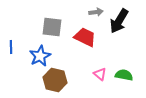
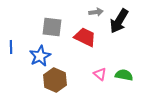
brown hexagon: rotated 10 degrees clockwise
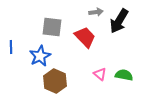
red trapezoid: rotated 20 degrees clockwise
brown hexagon: moved 1 px down
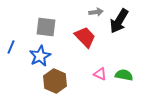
gray square: moved 6 px left
blue line: rotated 24 degrees clockwise
pink triangle: rotated 16 degrees counterclockwise
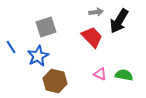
gray square: rotated 25 degrees counterclockwise
red trapezoid: moved 7 px right
blue line: rotated 56 degrees counterclockwise
blue star: moved 2 px left
brown hexagon: rotated 10 degrees counterclockwise
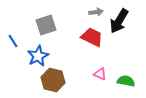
gray square: moved 2 px up
red trapezoid: rotated 20 degrees counterclockwise
blue line: moved 2 px right, 6 px up
green semicircle: moved 2 px right, 6 px down
brown hexagon: moved 2 px left, 1 px up
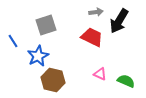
green semicircle: rotated 12 degrees clockwise
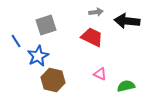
black arrow: moved 8 px right; rotated 65 degrees clockwise
blue line: moved 3 px right
green semicircle: moved 5 px down; rotated 36 degrees counterclockwise
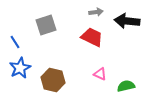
blue line: moved 1 px left, 1 px down
blue star: moved 18 px left, 12 px down
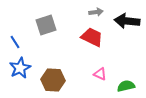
brown hexagon: rotated 10 degrees counterclockwise
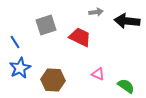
red trapezoid: moved 12 px left
pink triangle: moved 2 px left
green semicircle: rotated 48 degrees clockwise
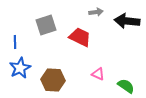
blue line: rotated 32 degrees clockwise
